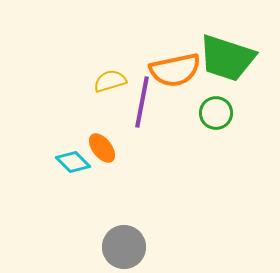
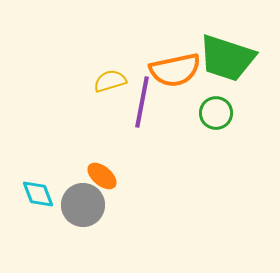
orange ellipse: moved 28 px down; rotated 12 degrees counterclockwise
cyan diamond: moved 35 px left, 32 px down; rotated 24 degrees clockwise
gray circle: moved 41 px left, 42 px up
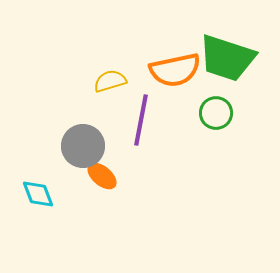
purple line: moved 1 px left, 18 px down
gray circle: moved 59 px up
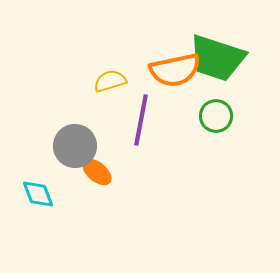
green trapezoid: moved 10 px left
green circle: moved 3 px down
gray circle: moved 8 px left
orange ellipse: moved 5 px left, 4 px up
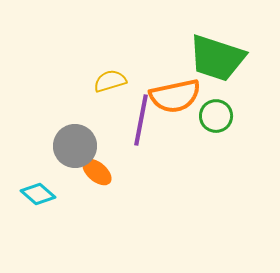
orange semicircle: moved 26 px down
cyan diamond: rotated 28 degrees counterclockwise
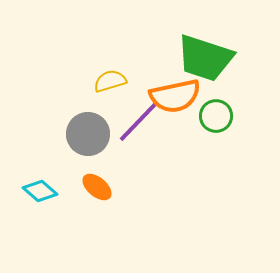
green trapezoid: moved 12 px left
purple line: moved 2 px left, 1 px down; rotated 33 degrees clockwise
gray circle: moved 13 px right, 12 px up
orange ellipse: moved 15 px down
cyan diamond: moved 2 px right, 3 px up
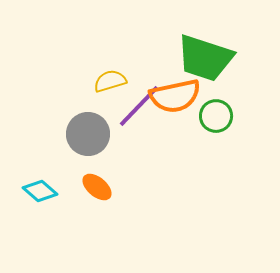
purple line: moved 15 px up
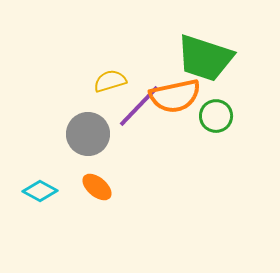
cyan diamond: rotated 12 degrees counterclockwise
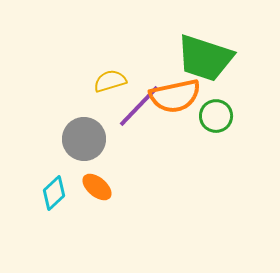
gray circle: moved 4 px left, 5 px down
cyan diamond: moved 14 px right, 2 px down; rotated 72 degrees counterclockwise
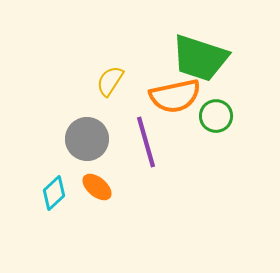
green trapezoid: moved 5 px left
yellow semicircle: rotated 40 degrees counterclockwise
purple line: moved 7 px right, 36 px down; rotated 60 degrees counterclockwise
gray circle: moved 3 px right
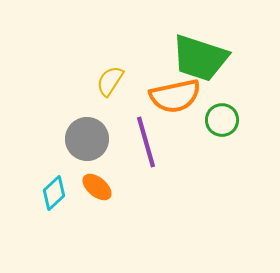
green circle: moved 6 px right, 4 px down
